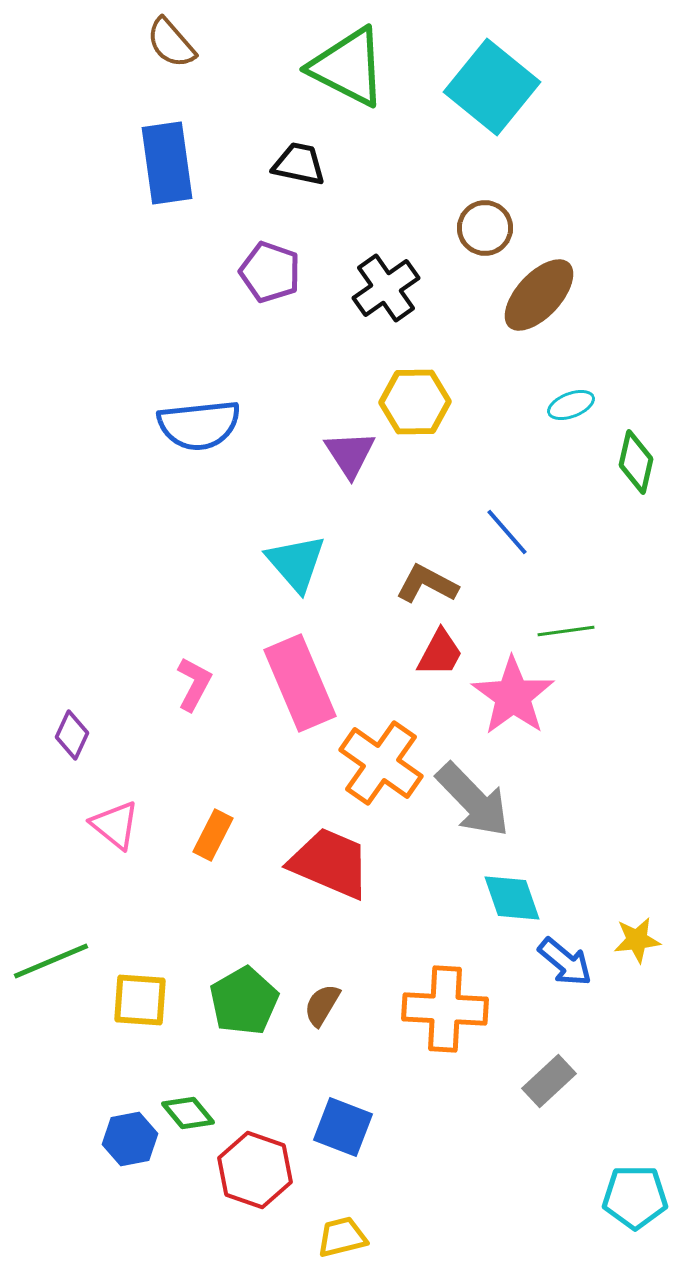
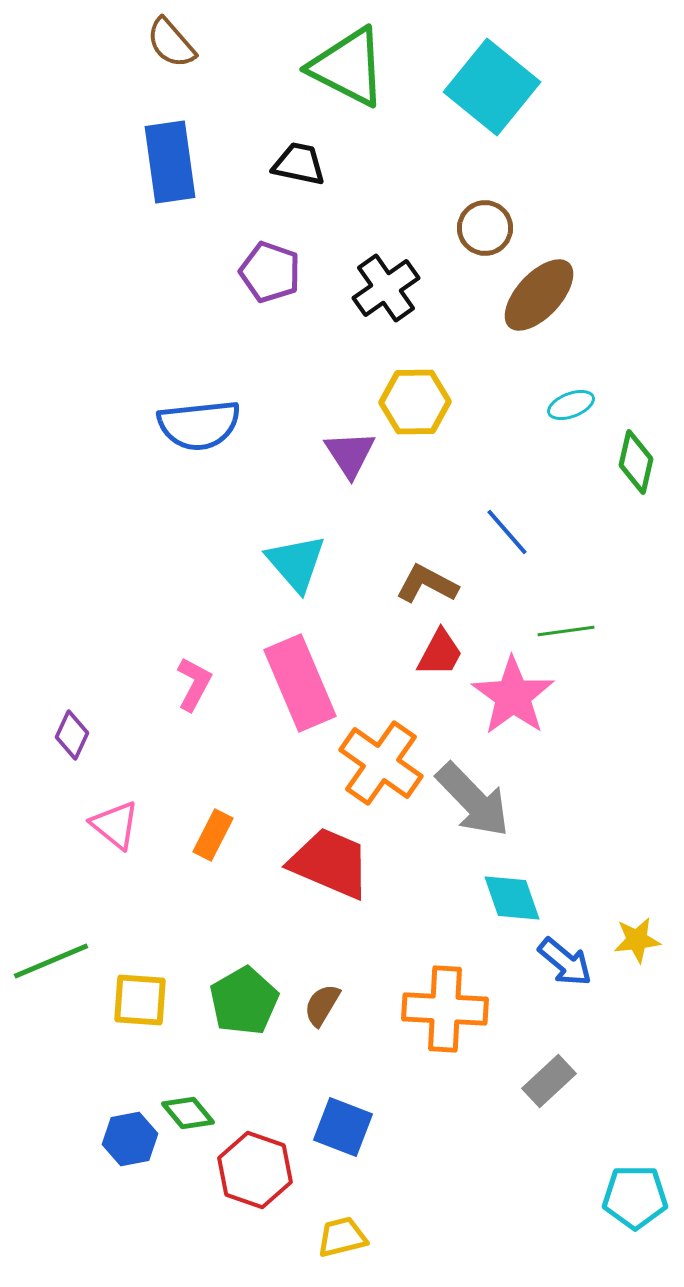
blue rectangle at (167, 163): moved 3 px right, 1 px up
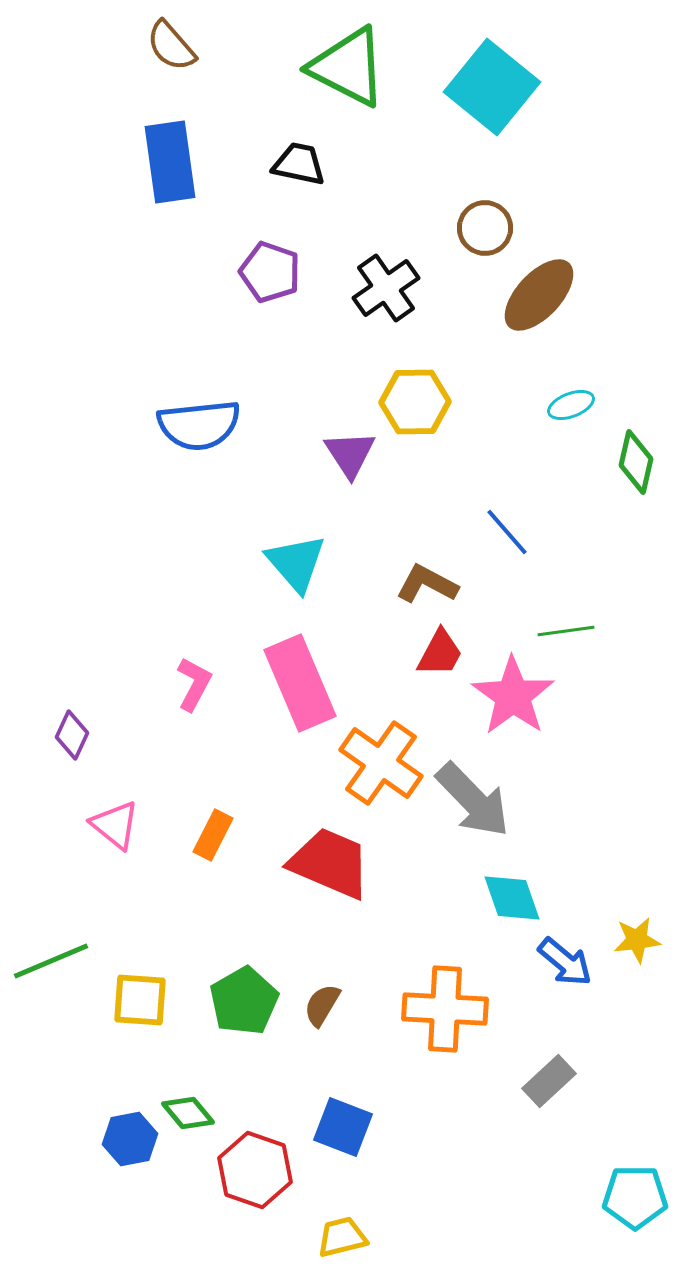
brown semicircle at (171, 43): moved 3 px down
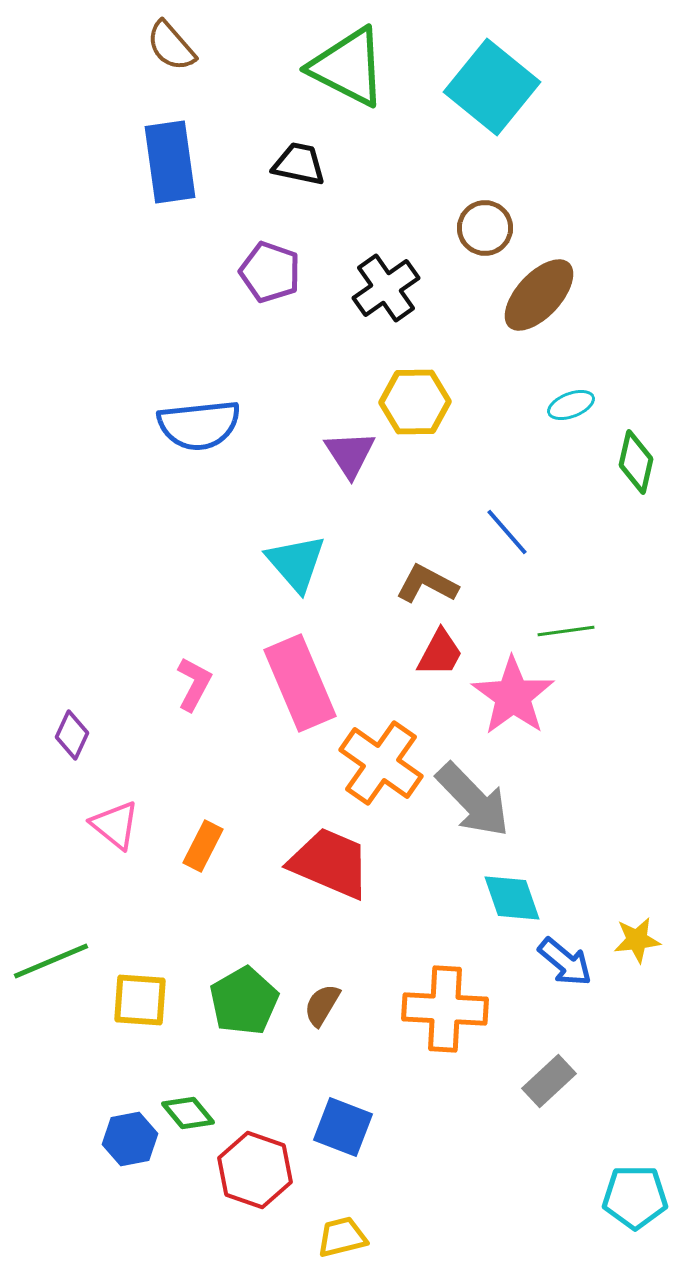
orange rectangle at (213, 835): moved 10 px left, 11 px down
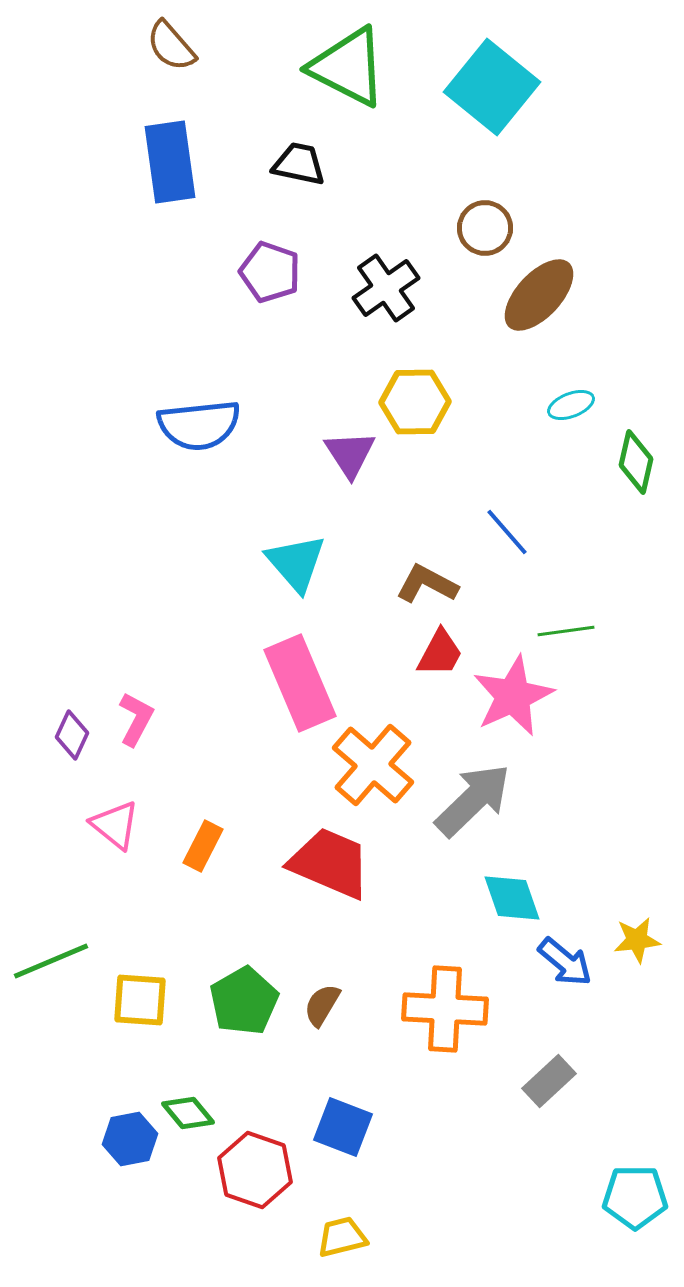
pink L-shape at (194, 684): moved 58 px left, 35 px down
pink star at (513, 696): rotated 12 degrees clockwise
orange cross at (381, 763): moved 8 px left, 2 px down; rotated 6 degrees clockwise
gray arrow at (473, 800): rotated 90 degrees counterclockwise
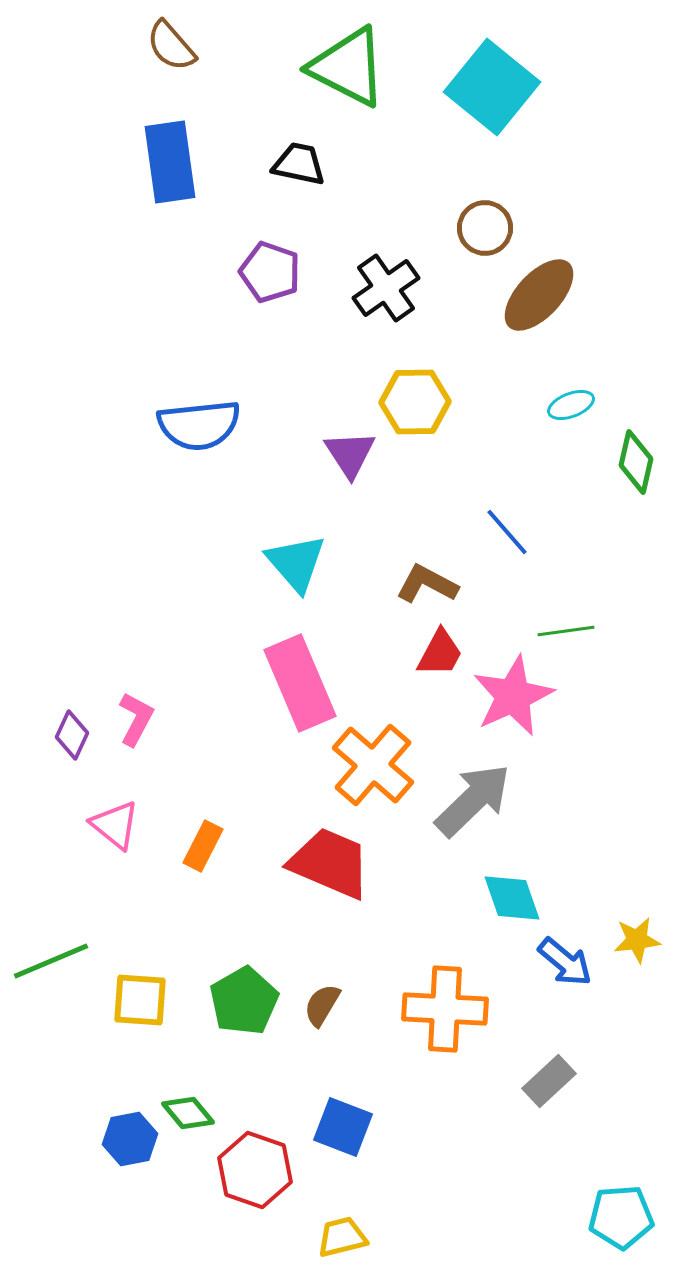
cyan pentagon at (635, 1197): moved 14 px left, 20 px down; rotated 4 degrees counterclockwise
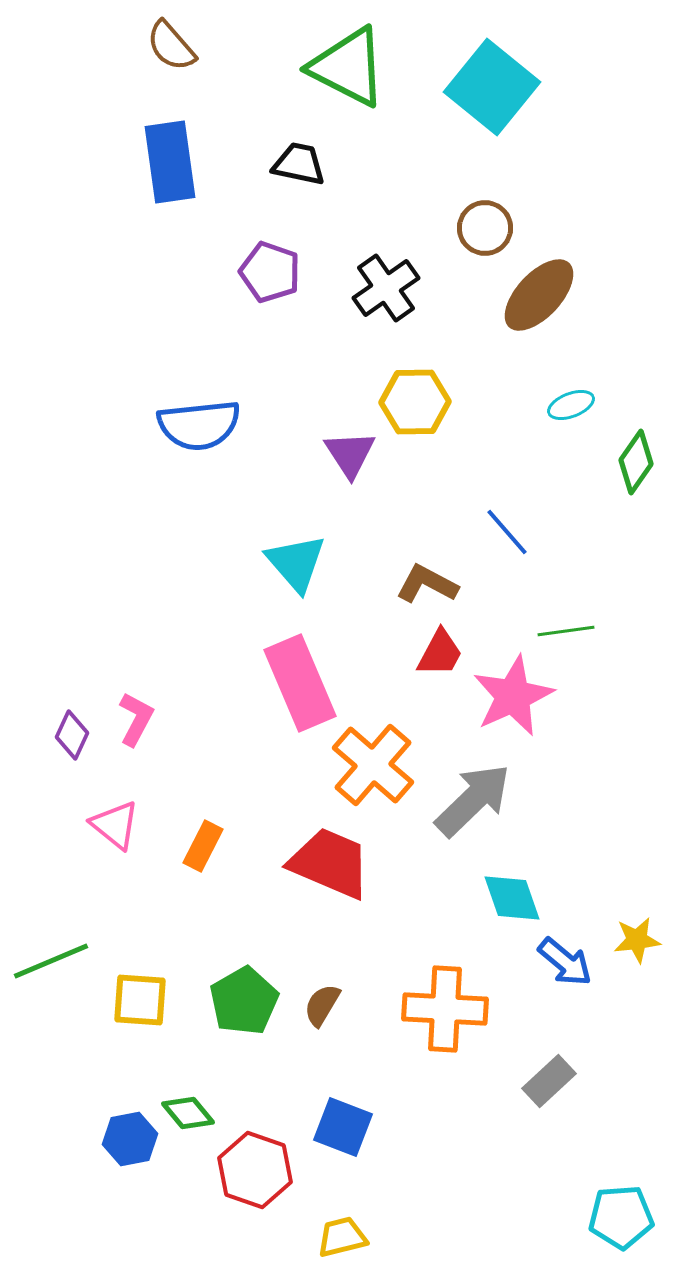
green diamond at (636, 462): rotated 22 degrees clockwise
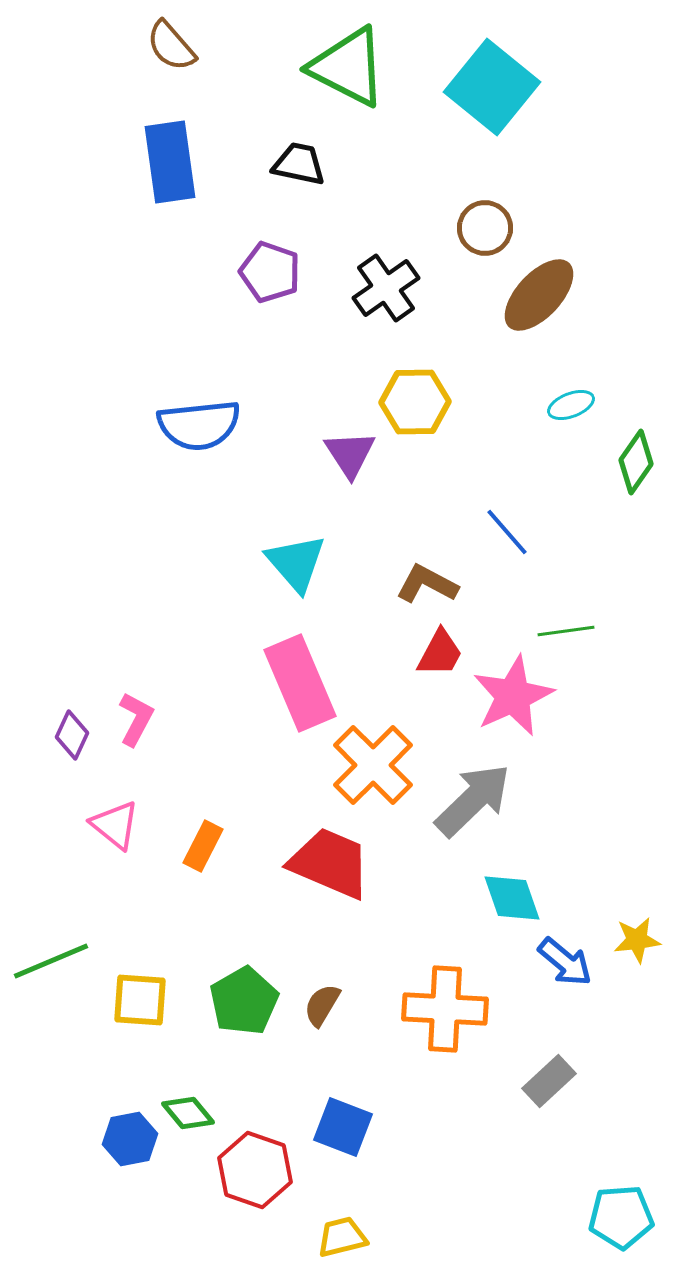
orange cross at (373, 765): rotated 4 degrees clockwise
